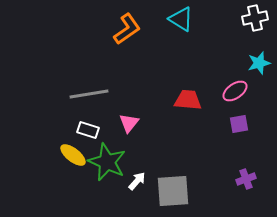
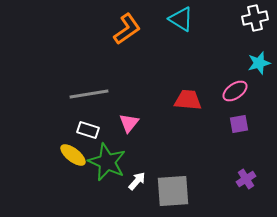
purple cross: rotated 12 degrees counterclockwise
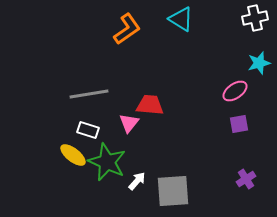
red trapezoid: moved 38 px left, 5 px down
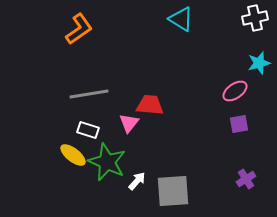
orange L-shape: moved 48 px left
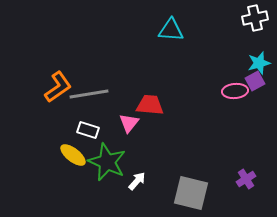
cyan triangle: moved 10 px left, 11 px down; rotated 28 degrees counterclockwise
orange L-shape: moved 21 px left, 58 px down
pink ellipse: rotated 30 degrees clockwise
purple square: moved 16 px right, 43 px up; rotated 18 degrees counterclockwise
gray square: moved 18 px right, 2 px down; rotated 18 degrees clockwise
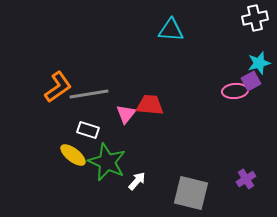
purple square: moved 4 px left
pink triangle: moved 3 px left, 9 px up
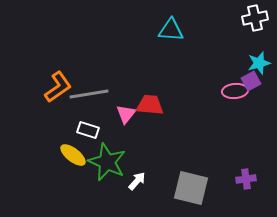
purple cross: rotated 24 degrees clockwise
gray square: moved 5 px up
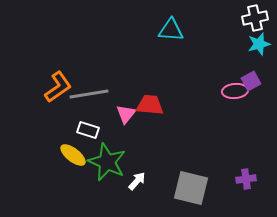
cyan star: moved 19 px up
